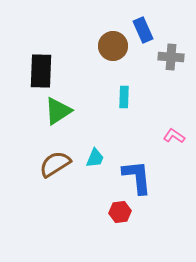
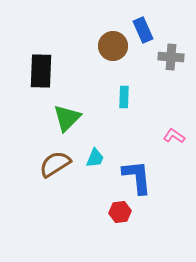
green triangle: moved 9 px right, 7 px down; rotated 12 degrees counterclockwise
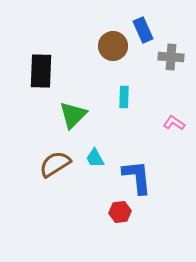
green triangle: moved 6 px right, 3 px up
pink L-shape: moved 13 px up
cyan trapezoid: rotated 130 degrees clockwise
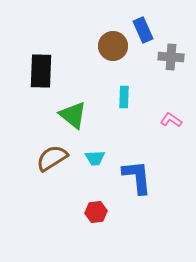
green triangle: rotated 36 degrees counterclockwise
pink L-shape: moved 3 px left, 3 px up
cyan trapezoid: rotated 65 degrees counterclockwise
brown semicircle: moved 3 px left, 6 px up
red hexagon: moved 24 px left
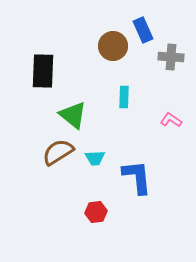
black rectangle: moved 2 px right
brown semicircle: moved 6 px right, 6 px up
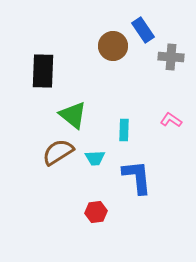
blue rectangle: rotated 10 degrees counterclockwise
cyan rectangle: moved 33 px down
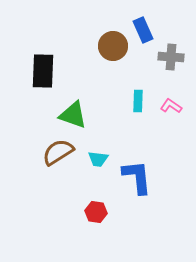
blue rectangle: rotated 10 degrees clockwise
green triangle: rotated 20 degrees counterclockwise
pink L-shape: moved 14 px up
cyan rectangle: moved 14 px right, 29 px up
cyan trapezoid: moved 3 px right, 1 px down; rotated 10 degrees clockwise
red hexagon: rotated 15 degrees clockwise
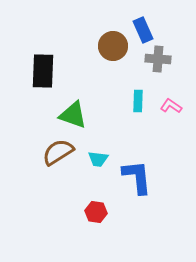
gray cross: moved 13 px left, 2 px down
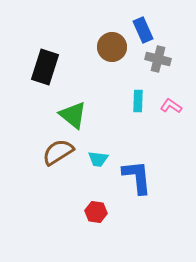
brown circle: moved 1 px left, 1 px down
gray cross: rotated 10 degrees clockwise
black rectangle: moved 2 px right, 4 px up; rotated 16 degrees clockwise
green triangle: rotated 20 degrees clockwise
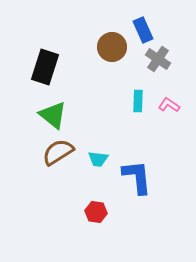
gray cross: rotated 20 degrees clockwise
pink L-shape: moved 2 px left, 1 px up
green triangle: moved 20 px left
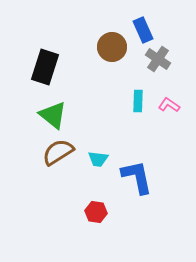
blue L-shape: rotated 6 degrees counterclockwise
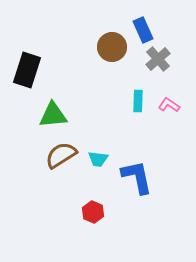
gray cross: rotated 15 degrees clockwise
black rectangle: moved 18 px left, 3 px down
green triangle: rotated 44 degrees counterclockwise
brown semicircle: moved 3 px right, 3 px down
red hexagon: moved 3 px left; rotated 15 degrees clockwise
